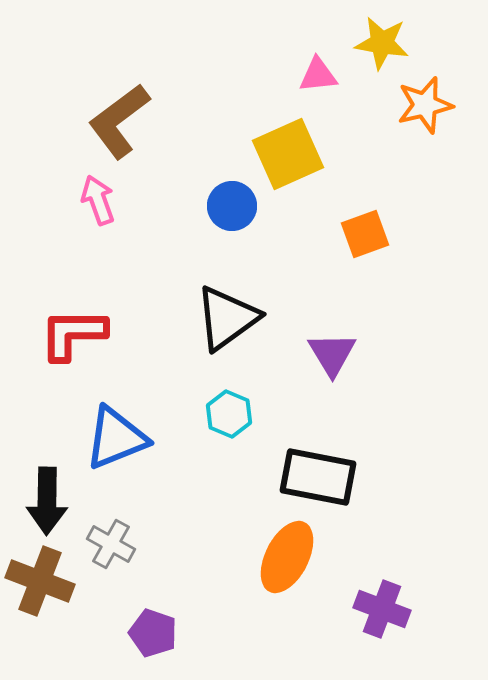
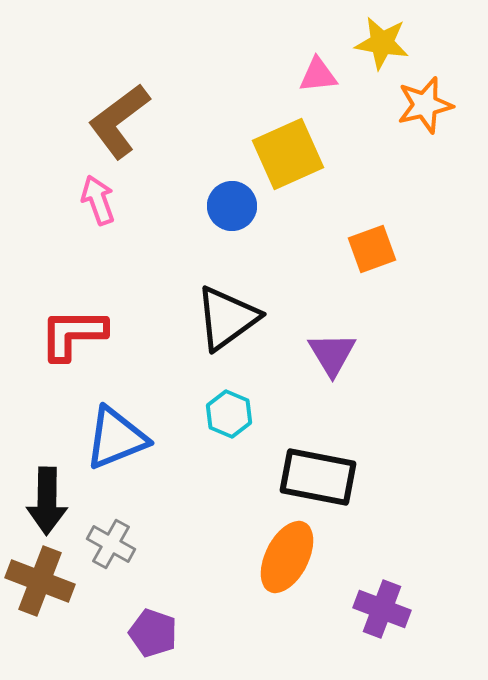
orange square: moved 7 px right, 15 px down
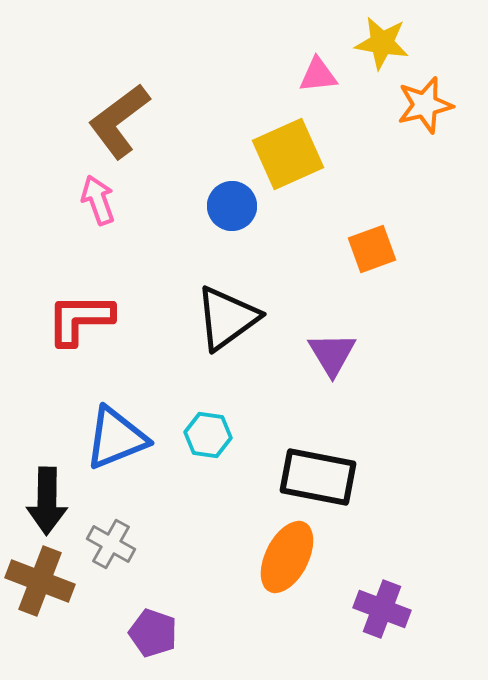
red L-shape: moved 7 px right, 15 px up
cyan hexagon: moved 21 px left, 21 px down; rotated 15 degrees counterclockwise
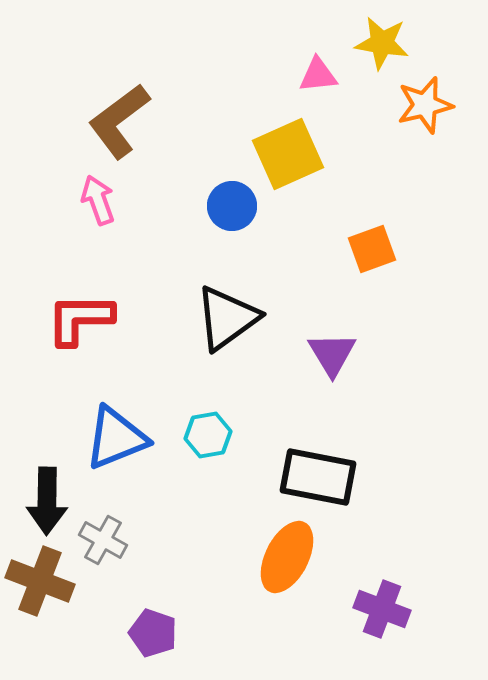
cyan hexagon: rotated 18 degrees counterclockwise
gray cross: moved 8 px left, 4 px up
